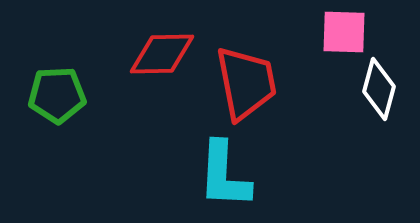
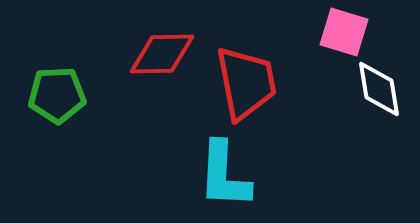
pink square: rotated 15 degrees clockwise
white diamond: rotated 24 degrees counterclockwise
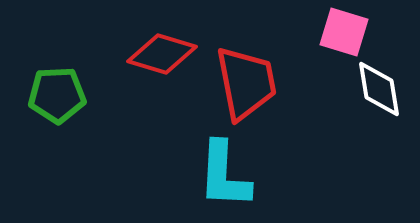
red diamond: rotated 18 degrees clockwise
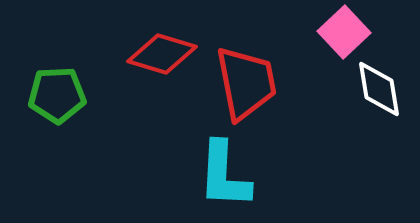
pink square: rotated 30 degrees clockwise
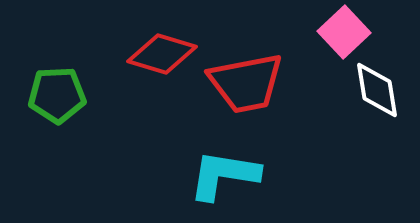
red trapezoid: rotated 90 degrees clockwise
white diamond: moved 2 px left, 1 px down
cyan L-shape: rotated 96 degrees clockwise
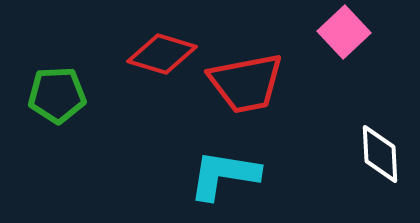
white diamond: moved 3 px right, 64 px down; rotated 6 degrees clockwise
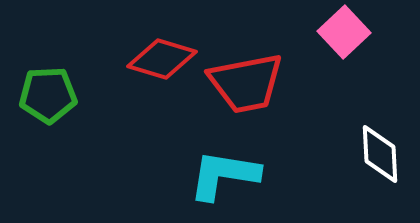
red diamond: moved 5 px down
green pentagon: moved 9 px left
